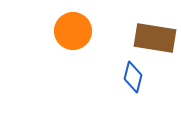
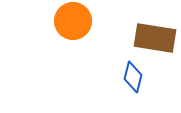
orange circle: moved 10 px up
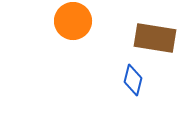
blue diamond: moved 3 px down
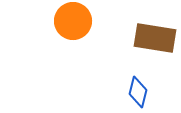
blue diamond: moved 5 px right, 12 px down
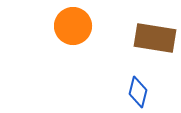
orange circle: moved 5 px down
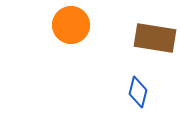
orange circle: moved 2 px left, 1 px up
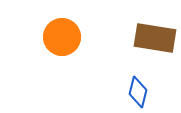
orange circle: moved 9 px left, 12 px down
